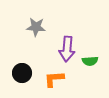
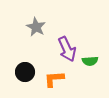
gray star: rotated 24 degrees clockwise
purple arrow: rotated 30 degrees counterclockwise
black circle: moved 3 px right, 1 px up
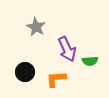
orange L-shape: moved 2 px right
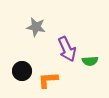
gray star: rotated 18 degrees counterclockwise
black circle: moved 3 px left, 1 px up
orange L-shape: moved 8 px left, 1 px down
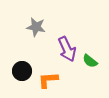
green semicircle: rotated 42 degrees clockwise
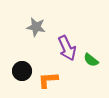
purple arrow: moved 1 px up
green semicircle: moved 1 px right, 1 px up
